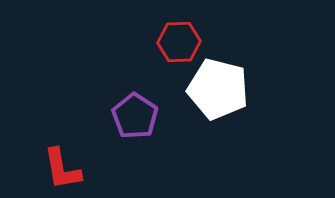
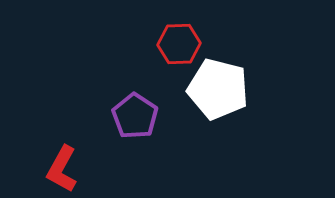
red hexagon: moved 2 px down
red L-shape: rotated 39 degrees clockwise
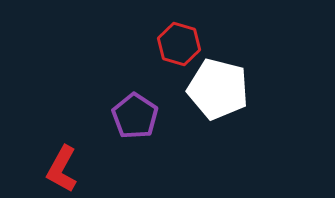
red hexagon: rotated 18 degrees clockwise
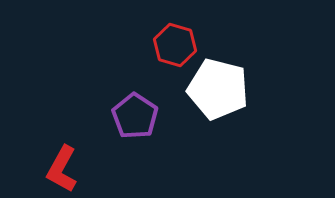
red hexagon: moved 4 px left, 1 px down
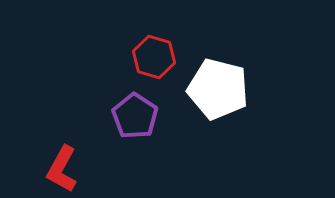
red hexagon: moved 21 px left, 12 px down
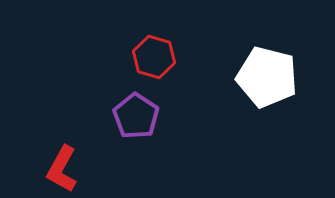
white pentagon: moved 49 px right, 12 px up
purple pentagon: moved 1 px right
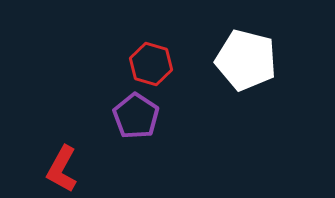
red hexagon: moved 3 px left, 7 px down
white pentagon: moved 21 px left, 17 px up
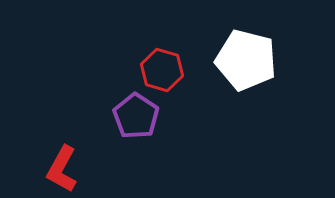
red hexagon: moved 11 px right, 6 px down
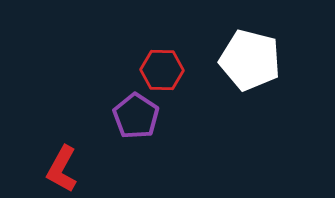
white pentagon: moved 4 px right
red hexagon: rotated 15 degrees counterclockwise
